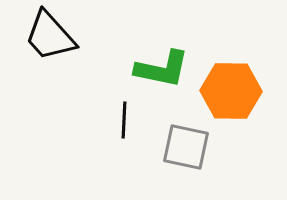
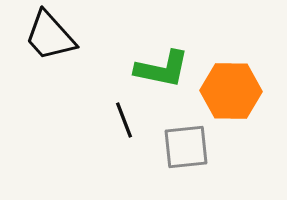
black line: rotated 24 degrees counterclockwise
gray square: rotated 18 degrees counterclockwise
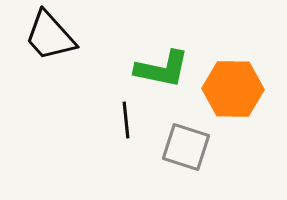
orange hexagon: moved 2 px right, 2 px up
black line: moved 2 px right; rotated 15 degrees clockwise
gray square: rotated 24 degrees clockwise
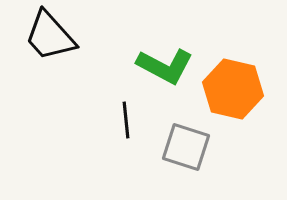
green L-shape: moved 3 px right, 3 px up; rotated 16 degrees clockwise
orange hexagon: rotated 12 degrees clockwise
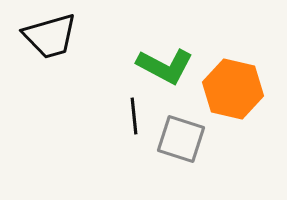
black trapezoid: rotated 64 degrees counterclockwise
black line: moved 8 px right, 4 px up
gray square: moved 5 px left, 8 px up
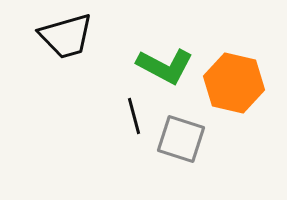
black trapezoid: moved 16 px right
orange hexagon: moved 1 px right, 6 px up
black line: rotated 9 degrees counterclockwise
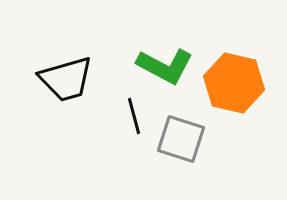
black trapezoid: moved 43 px down
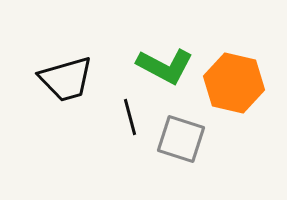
black line: moved 4 px left, 1 px down
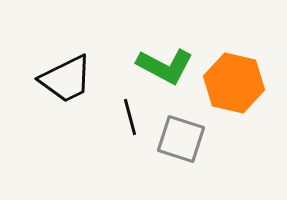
black trapezoid: rotated 10 degrees counterclockwise
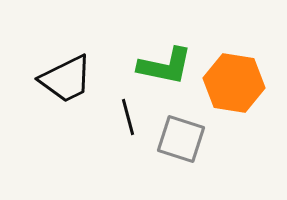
green L-shape: rotated 16 degrees counterclockwise
orange hexagon: rotated 4 degrees counterclockwise
black line: moved 2 px left
